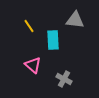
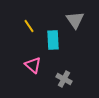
gray triangle: rotated 48 degrees clockwise
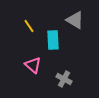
gray triangle: rotated 24 degrees counterclockwise
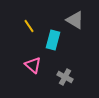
cyan rectangle: rotated 18 degrees clockwise
gray cross: moved 1 px right, 2 px up
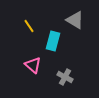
cyan rectangle: moved 1 px down
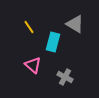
gray triangle: moved 4 px down
yellow line: moved 1 px down
cyan rectangle: moved 1 px down
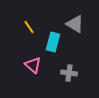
gray cross: moved 4 px right, 4 px up; rotated 21 degrees counterclockwise
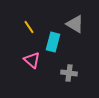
pink triangle: moved 1 px left, 5 px up
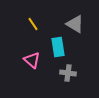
yellow line: moved 4 px right, 3 px up
cyan rectangle: moved 5 px right, 5 px down; rotated 24 degrees counterclockwise
gray cross: moved 1 px left
